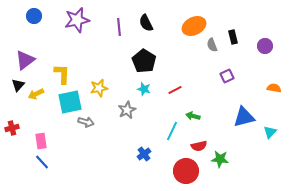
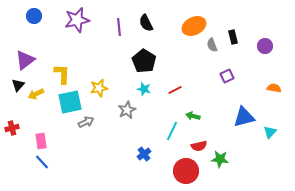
gray arrow: rotated 42 degrees counterclockwise
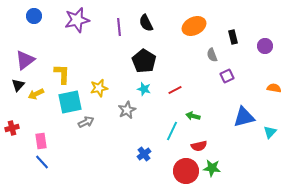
gray semicircle: moved 10 px down
green star: moved 8 px left, 9 px down
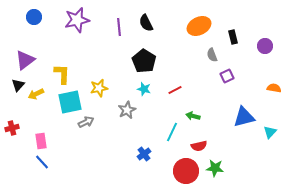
blue circle: moved 1 px down
orange ellipse: moved 5 px right
cyan line: moved 1 px down
green star: moved 3 px right
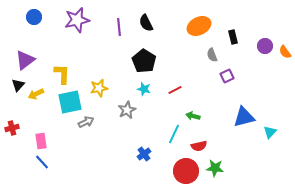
orange semicircle: moved 11 px right, 36 px up; rotated 136 degrees counterclockwise
cyan line: moved 2 px right, 2 px down
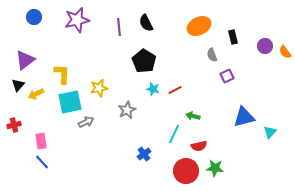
cyan star: moved 9 px right
red cross: moved 2 px right, 3 px up
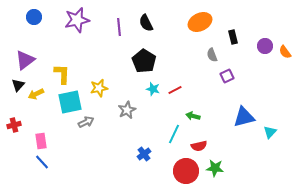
orange ellipse: moved 1 px right, 4 px up
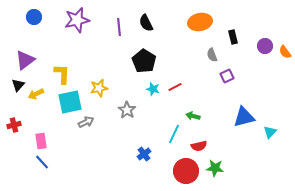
orange ellipse: rotated 15 degrees clockwise
red line: moved 3 px up
gray star: rotated 12 degrees counterclockwise
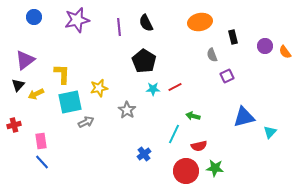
cyan star: rotated 16 degrees counterclockwise
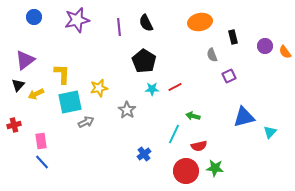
purple square: moved 2 px right
cyan star: moved 1 px left
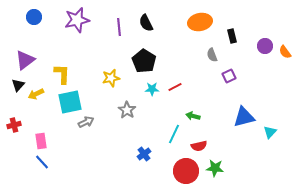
black rectangle: moved 1 px left, 1 px up
yellow star: moved 12 px right, 10 px up
